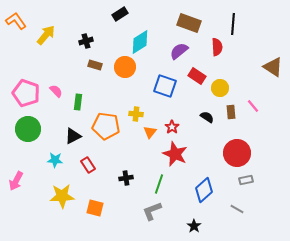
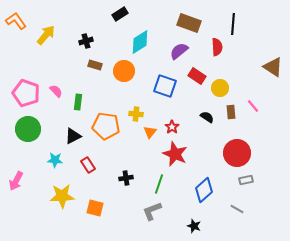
orange circle at (125, 67): moved 1 px left, 4 px down
black star at (194, 226): rotated 16 degrees counterclockwise
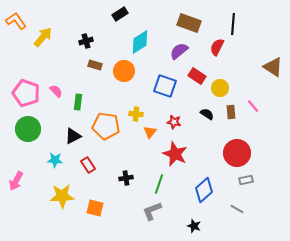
yellow arrow at (46, 35): moved 3 px left, 2 px down
red semicircle at (217, 47): rotated 150 degrees counterclockwise
black semicircle at (207, 117): moved 3 px up
red star at (172, 127): moved 2 px right, 5 px up; rotated 24 degrees counterclockwise
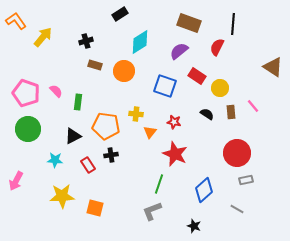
black cross at (126, 178): moved 15 px left, 23 px up
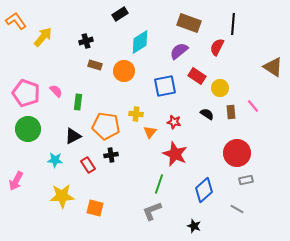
blue square at (165, 86): rotated 30 degrees counterclockwise
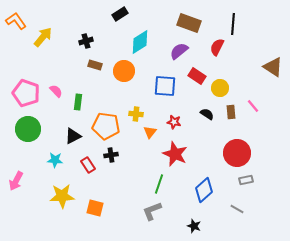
blue square at (165, 86): rotated 15 degrees clockwise
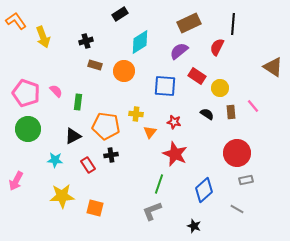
brown rectangle at (189, 23): rotated 45 degrees counterclockwise
yellow arrow at (43, 37): rotated 120 degrees clockwise
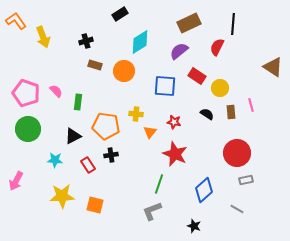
pink line at (253, 106): moved 2 px left, 1 px up; rotated 24 degrees clockwise
orange square at (95, 208): moved 3 px up
